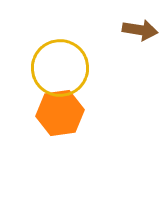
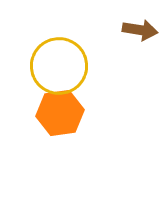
yellow circle: moved 1 px left, 2 px up
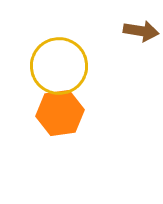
brown arrow: moved 1 px right, 1 px down
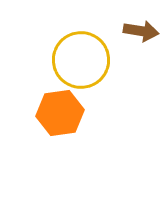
yellow circle: moved 22 px right, 6 px up
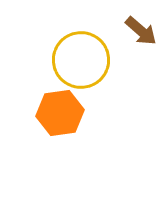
brown arrow: rotated 32 degrees clockwise
